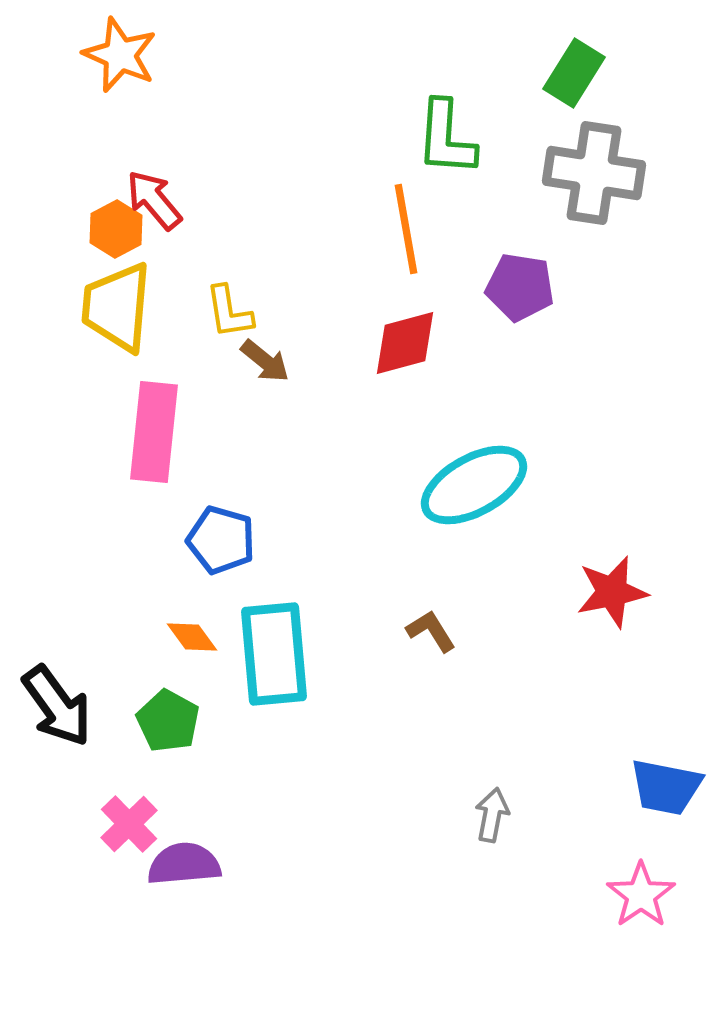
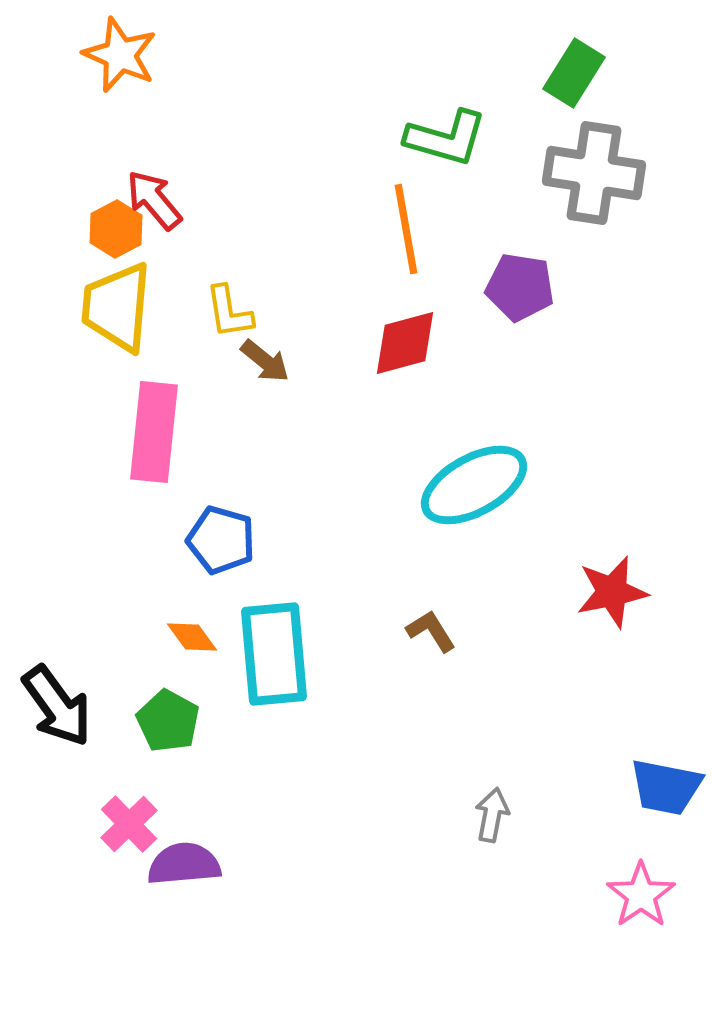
green L-shape: rotated 78 degrees counterclockwise
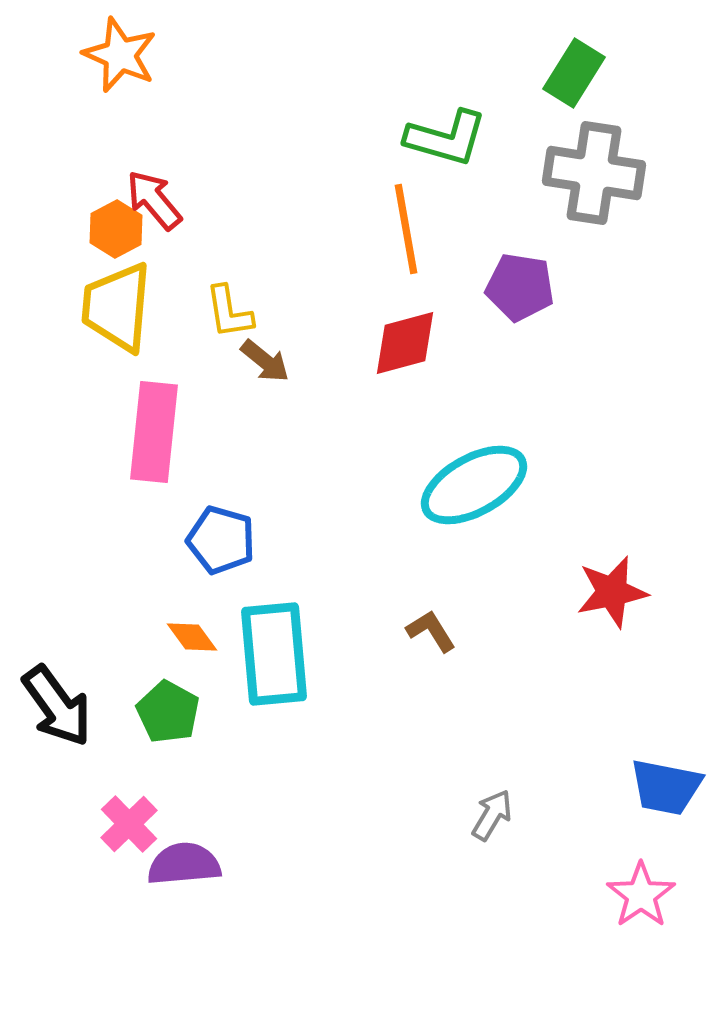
green pentagon: moved 9 px up
gray arrow: rotated 20 degrees clockwise
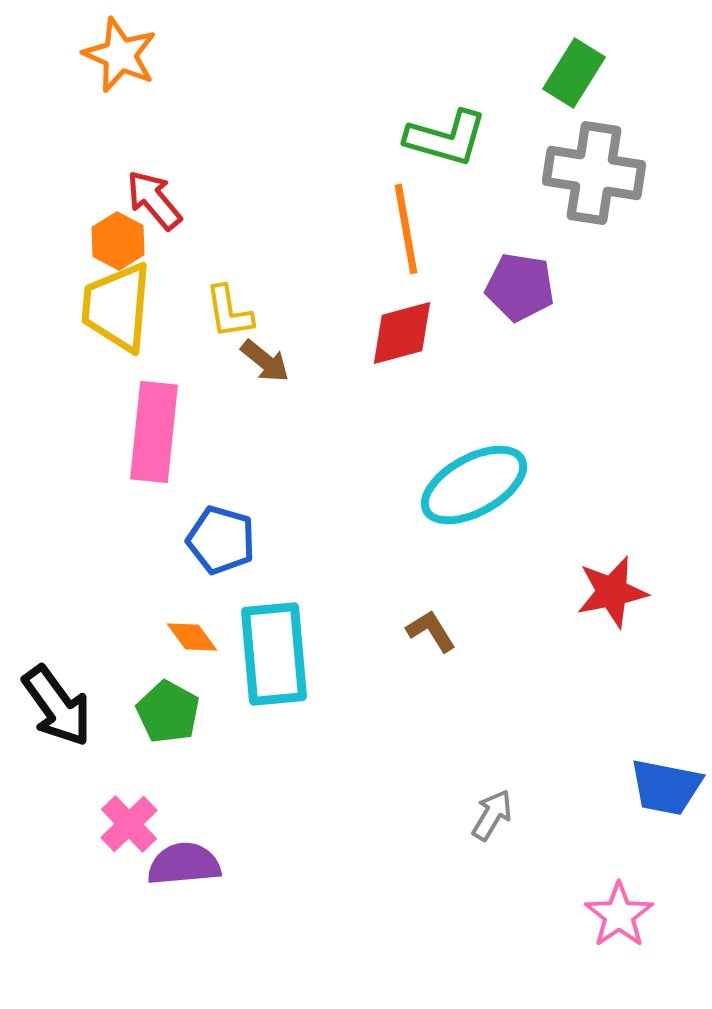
orange hexagon: moved 2 px right, 12 px down; rotated 4 degrees counterclockwise
red diamond: moved 3 px left, 10 px up
pink star: moved 22 px left, 20 px down
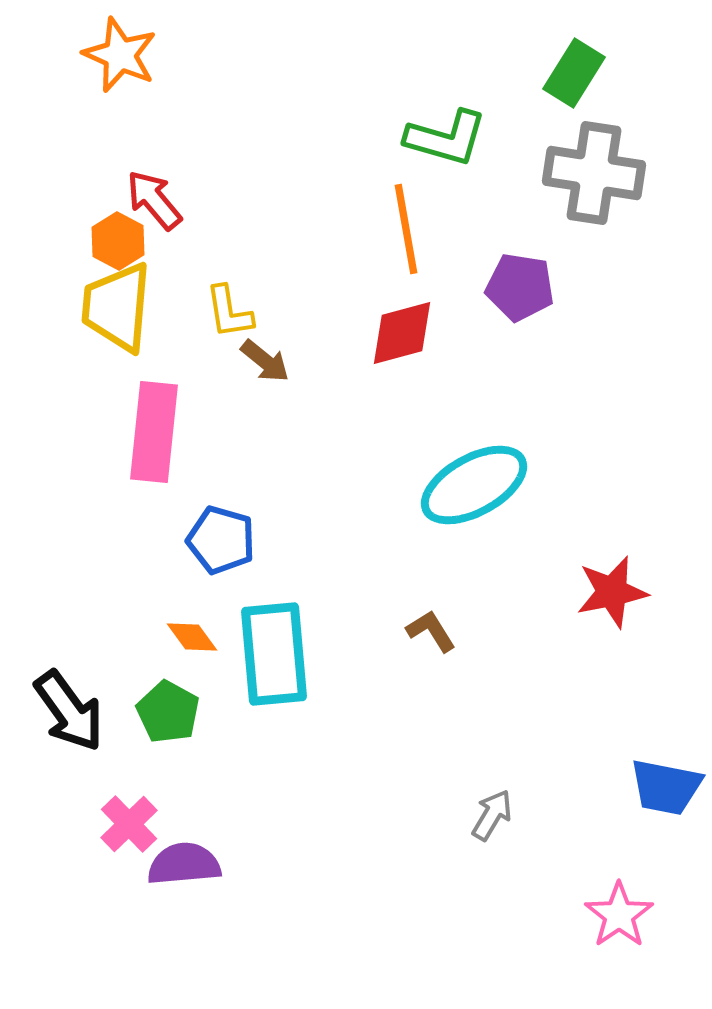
black arrow: moved 12 px right, 5 px down
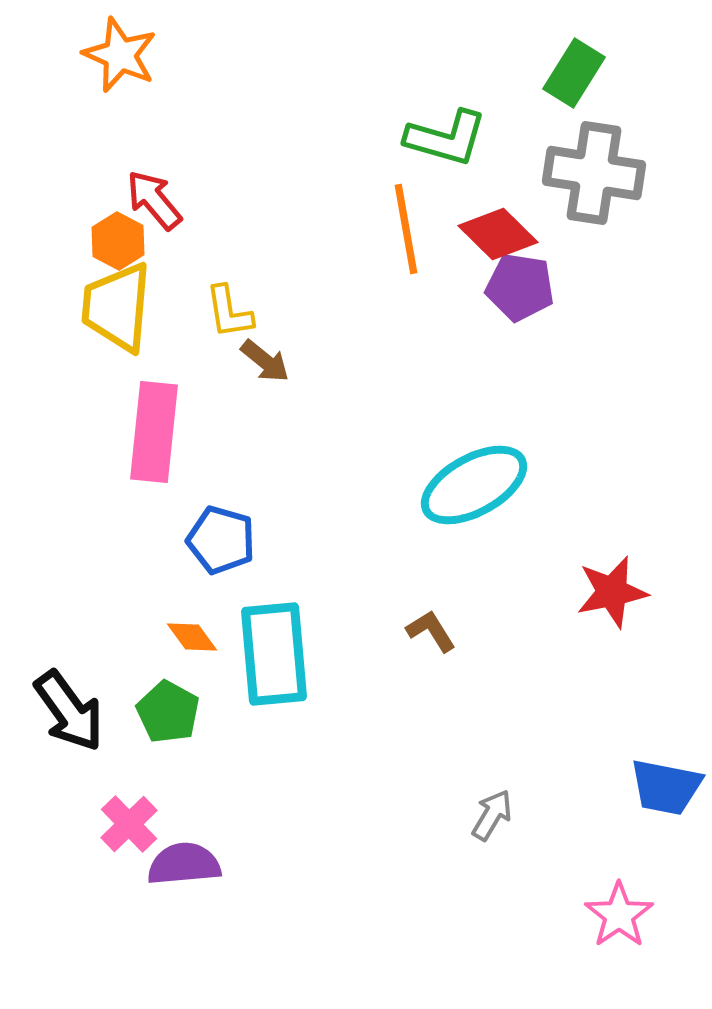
red diamond: moved 96 px right, 99 px up; rotated 60 degrees clockwise
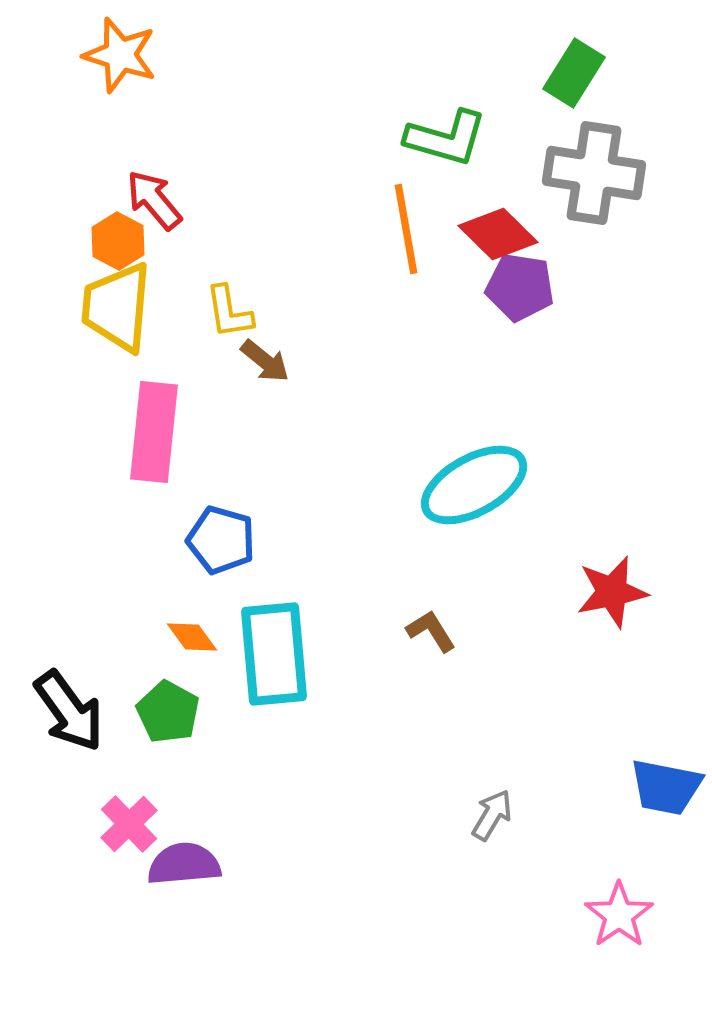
orange star: rotated 6 degrees counterclockwise
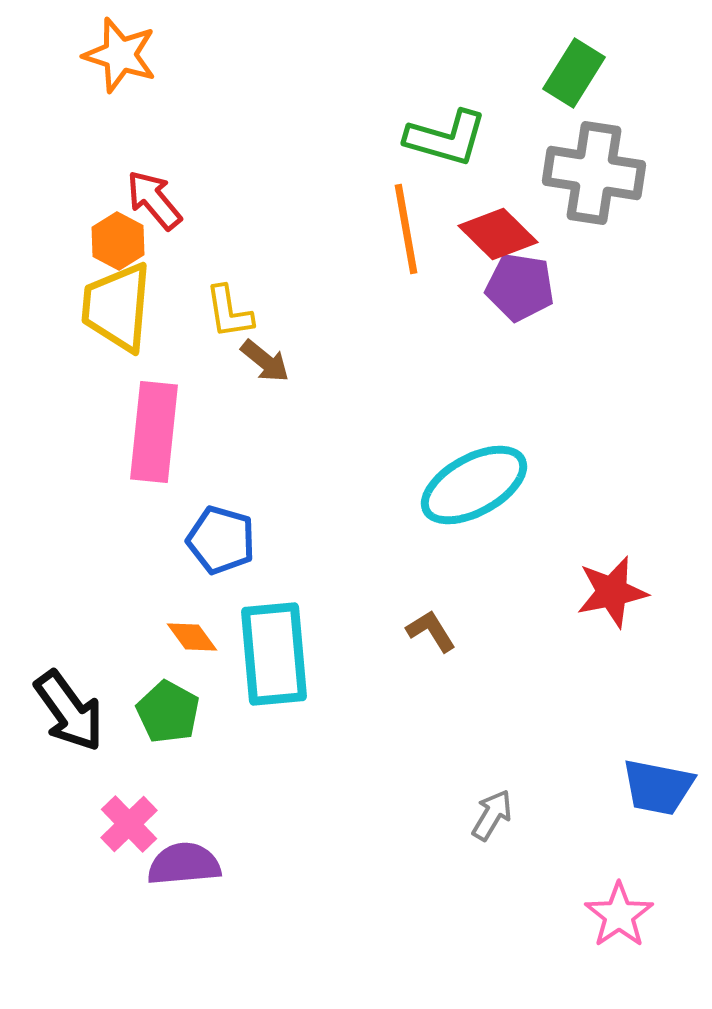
blue trapezoid: moved 8 px left
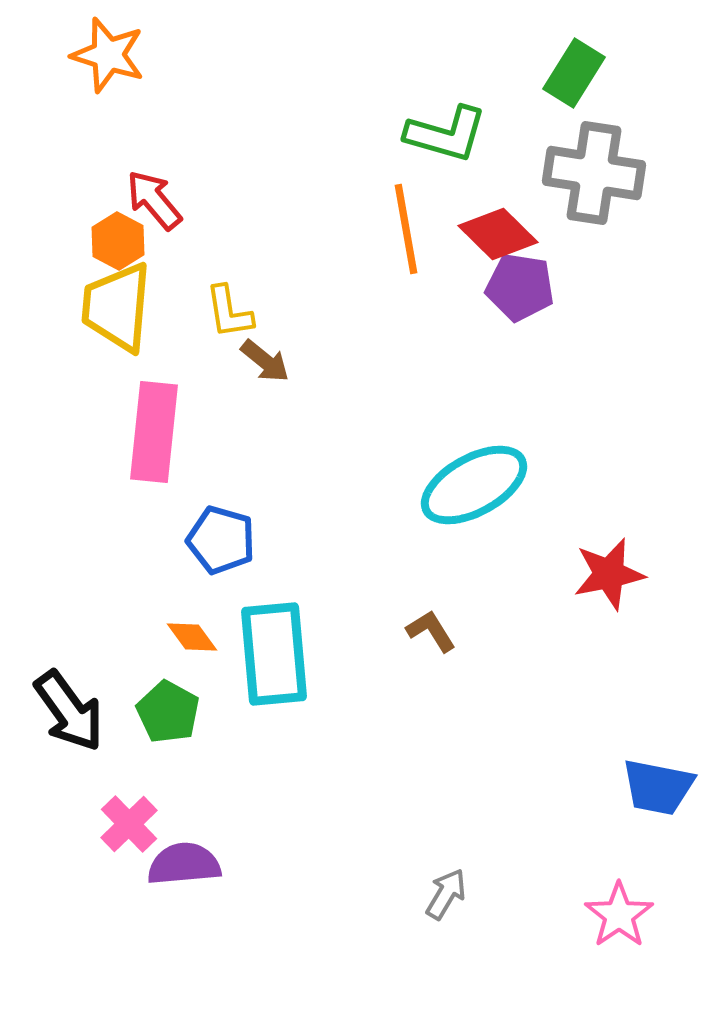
orange star: moved 12 px left
green L-shape: moved 4 px up
red star: moved 3 px left, 18 px up
gray arrow: moved 46 px left, 79 px down
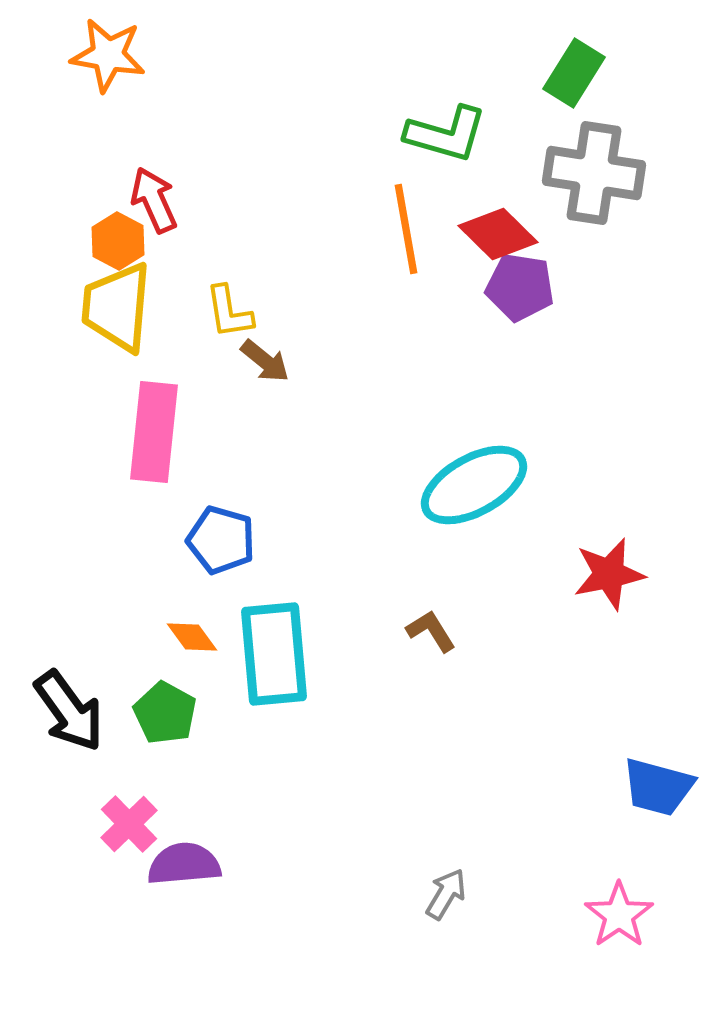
orange star: rotated 8 degrees counterclockwise
red arrow: rotated 16 degrees clockwise
green pentagon: moved 3 px left, 1 px down
blue trapezoid: rotated 4 degrees clockwise
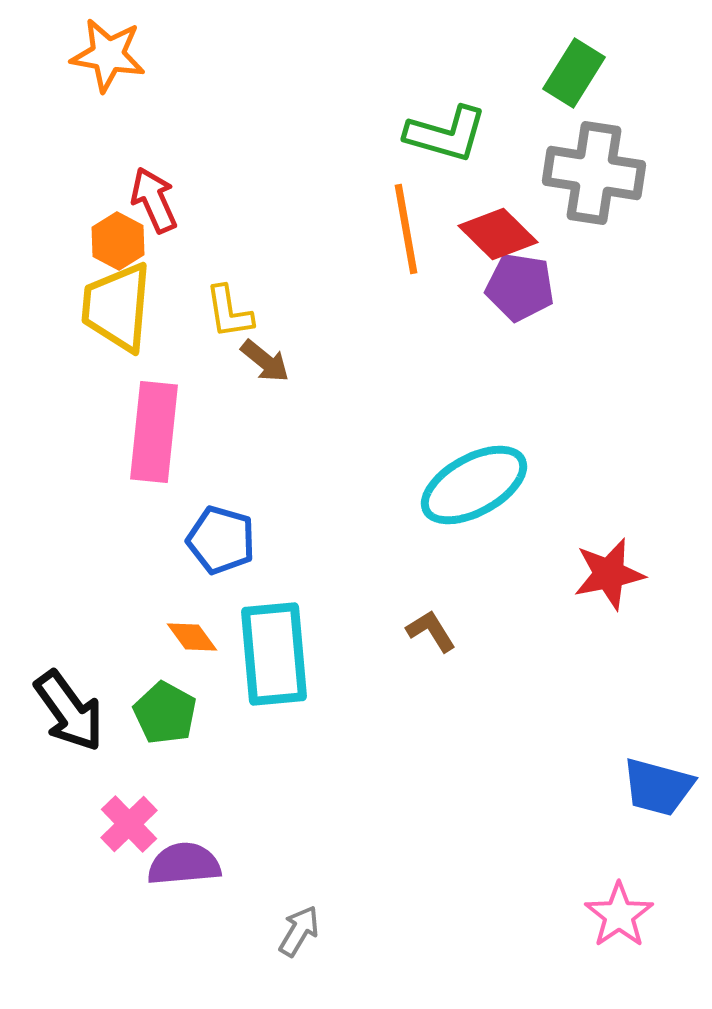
gray arrow: moved 147 px left, 37 px down
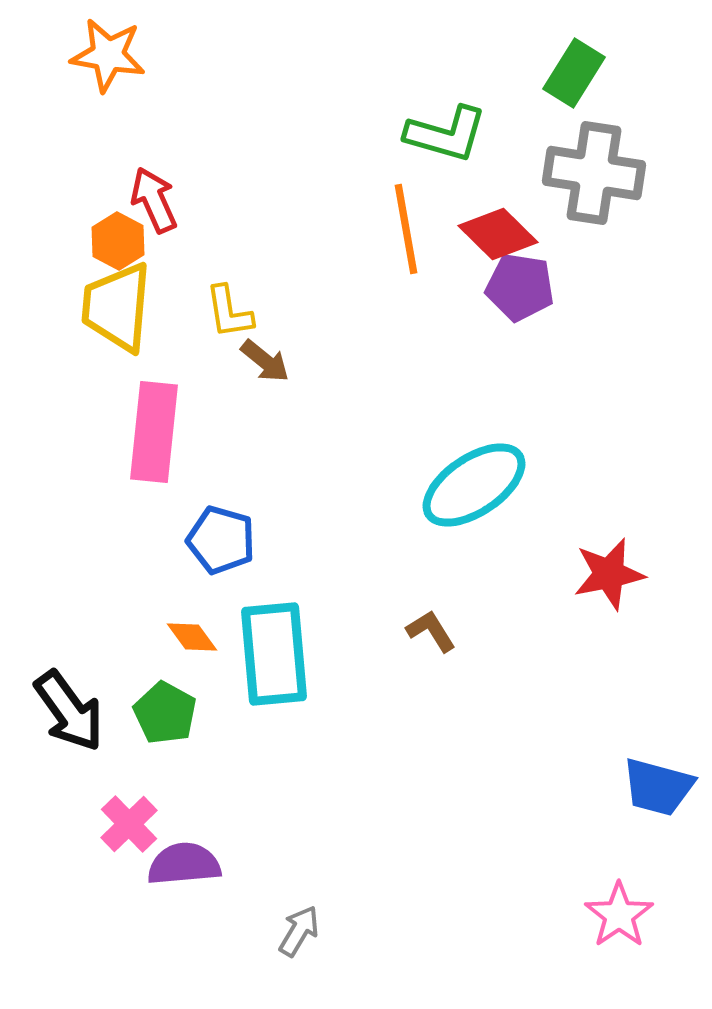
cyan ellipse: rotated 5 degrees counterclockwise
